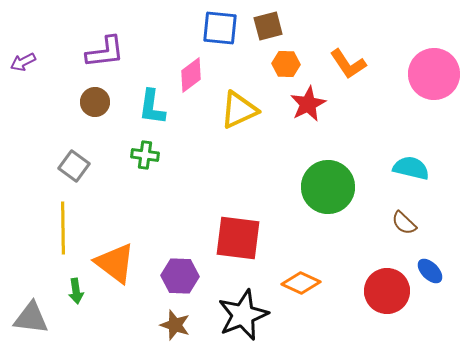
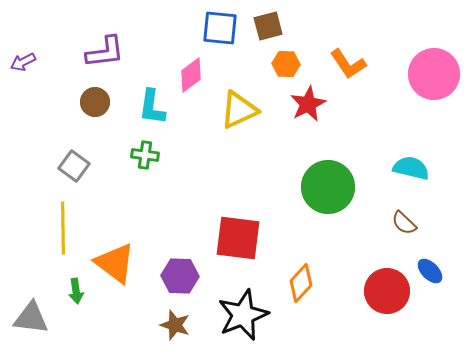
orange diamond: rotated 72 degrees counterclockwise
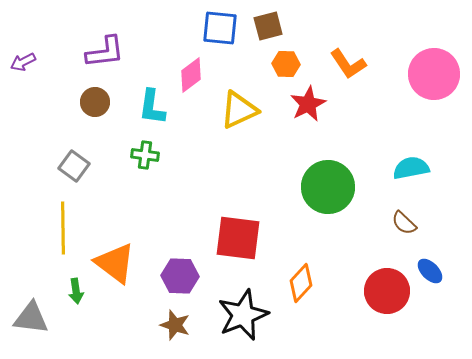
cyan semicircle: rotated 24 degrees counterclockwise
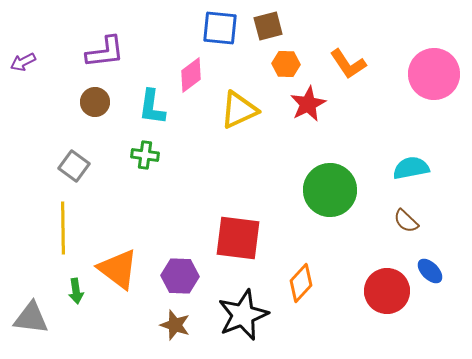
green circle: moved 2 px right, 3 px down
brown semicircle: moved 2 px right, 2 px up
orange triangle: moved 3 px right, 6 px down
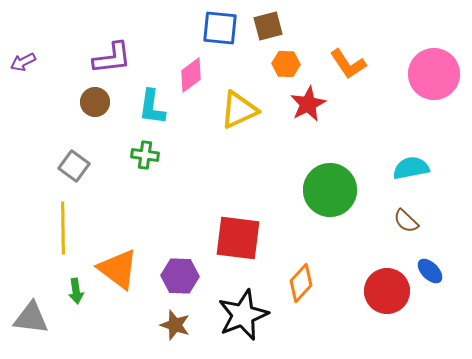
purple L-shape: moved 7 px right, 6 px down
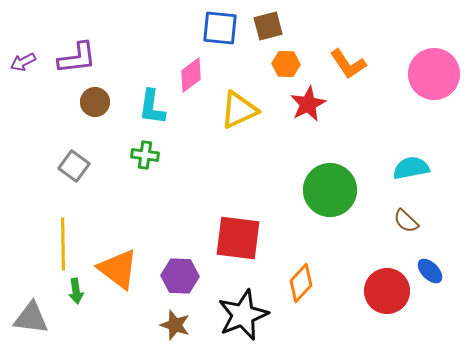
purple L-shape: moved 35 px left
yellow line: moved 16 px down
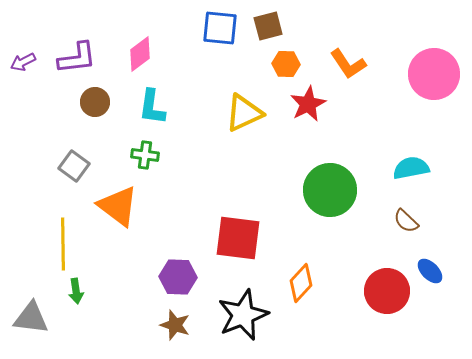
pink diamond: moved 51 px left, 21 px up
yellow triangle: moved 5 px right, 3 px down
orange triangle: moved 63 px up
purple hexagon: moved 2 px left, 1 px down
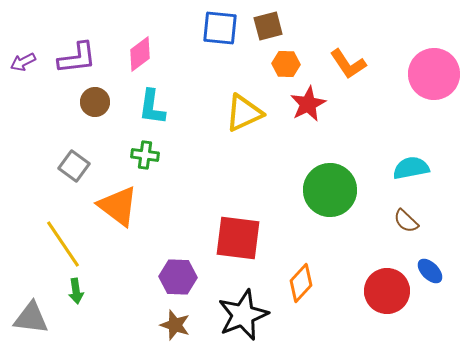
yellow line: rotated 33 degrees counterclockwise
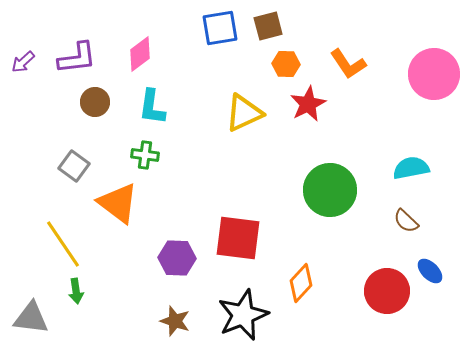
blue square: rotated 15 degrees counterclockwise
purple arrow: rotated 15 degrees counterclockwise
orange triangle: moved 3 px up
purple hexagon: moved 1 px left, 19 px up
brown star: moved 4 px up
